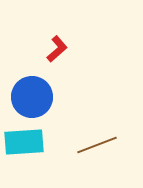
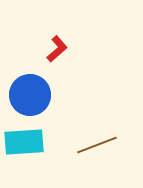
blue circle: moved 2 px left, 2 px up
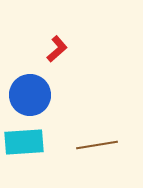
brown line: rotated 12 degrees clockwise
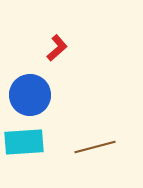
red L-shape: moved 1 px up
brown line: moved 2 px left, 2 px down; rotated 6 degrees counterclockwise
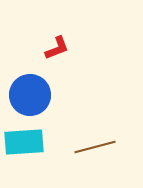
red L-shape: rotated 20 degrees clockwise
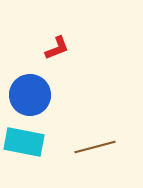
cyan rectangle: rotated 15 degrees clockwise
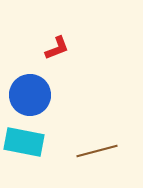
brown line: moved 2 px right, 4 px down
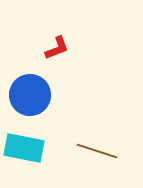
cyan rectangle: moved 6 px down
brown line: rotated 33 degrees clockwise
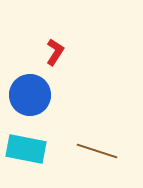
red L-shape: moved 2 px left, 4 px down; rotated 36 degrees counterclockwise
cyan rectangle: moved 2 px right, 1 px down
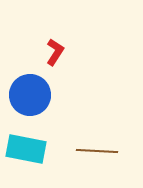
brown line: rotated 15 degrees counterclockwise
